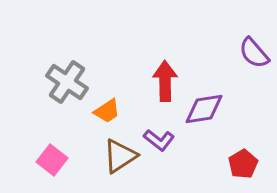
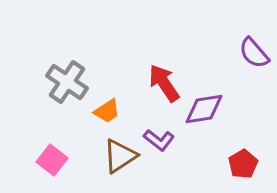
red arrow: moved 1 px left, 2 px down; rotated 33 degrees counterclockwise
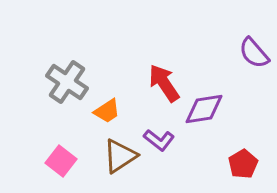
pink square: moved 9 px right, 1 px down
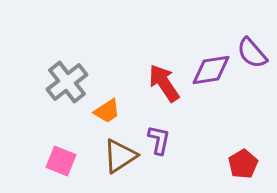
purple semicircle: moved 2 px left
gray cross: rotated 18 degrees clockwise
purple diamond: moved 7 px right, 39 px up
purple L-shape: rotated 116 degrees counterclockwise
pink square: rotated 16 degrees counterclockwise
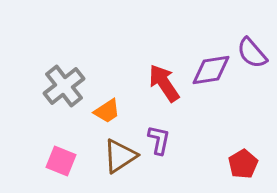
gray cross: moved 3 px left, 4 px down
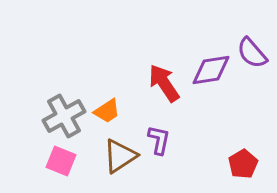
gray cross: moved 30 px down; rotated 9 degrees clockwise
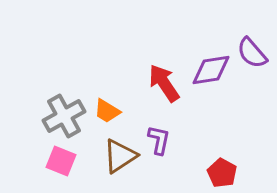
orange trapezoid: rotated 64 degrees clockwise
red pentagon: moved 21 px left, 9 px down; rotated 12 degrees counterclockwise
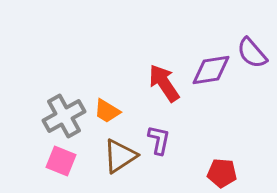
red pentagon: rotated 24 degrees counterclockwise
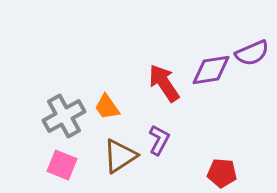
purple semicircle: rotated 72 degrees counterclockwise
orange trapezoid: moved 4 px up; rotated 24 degrees clockwise
purple L-shape: rotated 16 degrees clockwise
pink square: moved 1 px right, 4 px down
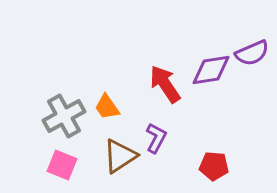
red arrow: moved 1 px right, 1 px down
purple L-shape: moved 3 px left, 2 px up
red pentagon: moved 8 px left, 7 px up
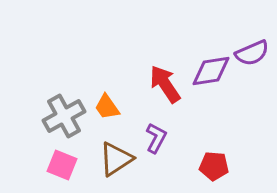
purple diamond: moved 1 px down
brown triangle: moved 4 px left, 3 px down
